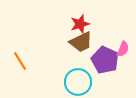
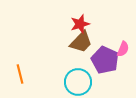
brown trapezoid: rotated 20 degrees counterclockwise
orange line: moved 13 px down; rotated 18 degrees clockwise
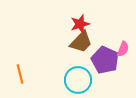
cyan circle: moved 2 px up
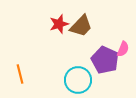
red star: moved 21 px left
brown trapezoid: moved 16 px up
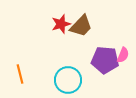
red star: moved 2 px right
pink semicircle: moved 6 px down
purple pentagon: rotated 20 degrees counterclockwise
cyan circle: moved 10 px left
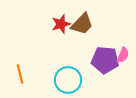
brown trapezoid: moved 1 px right, 2 px up
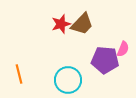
pink semicircle: moved 6 px up
orange line: moved 1 px left
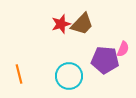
cyan circle: moved 1 px right, 4 px up
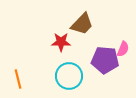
red star: moved 18 px down; rotated 18 degrees clockwise
orange line: moved 1 px left, 5 px down
